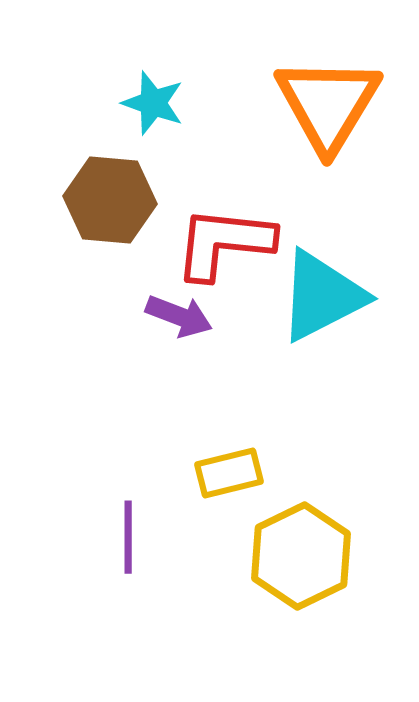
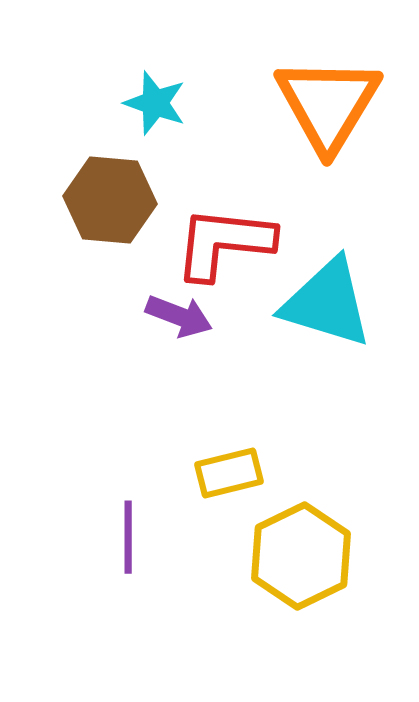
cyan star: moved 2 px right
cyan triangle: moved 5 px right, 7 px down; rotated 44 degrees clockwise
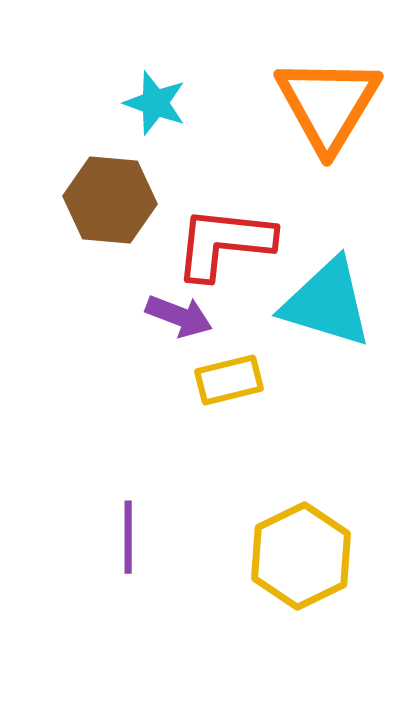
yellow rectangle: moved 93 px up
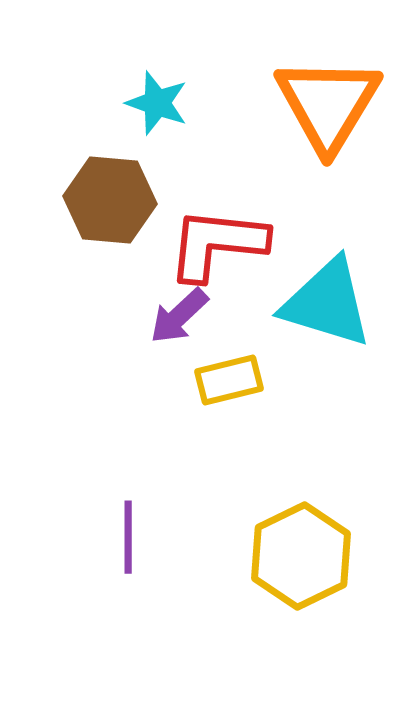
cyan star: moved 2 px right
red L-shape: moved 7 px left, 1 px down
purple arrow: rotated 116 degrees clockwise
